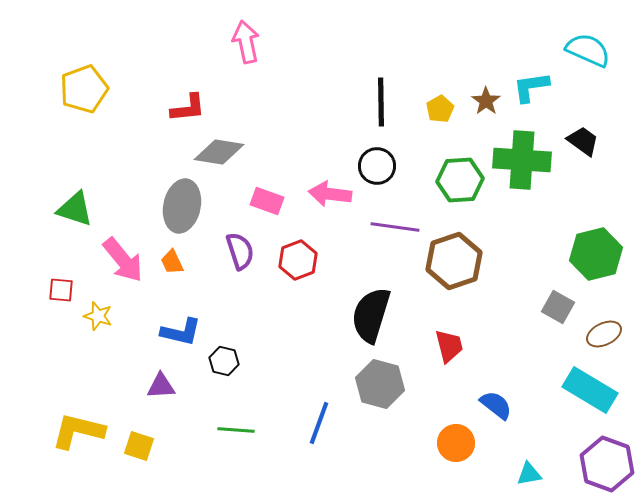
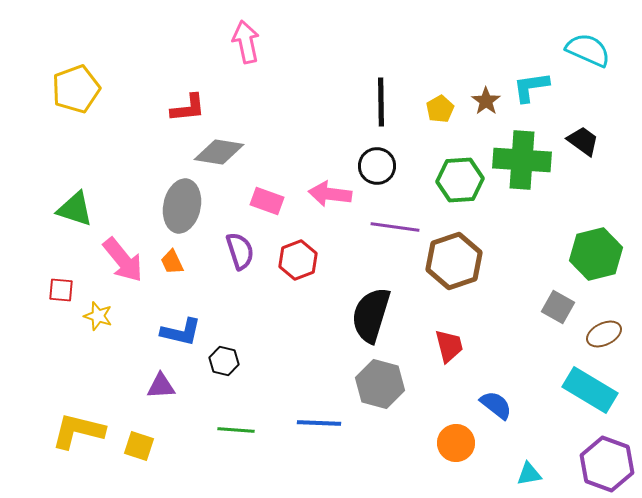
yellow pentagon at (84, 89): moved 8 px left
blue line at (319, 423): rotated 72 degrees clockwise
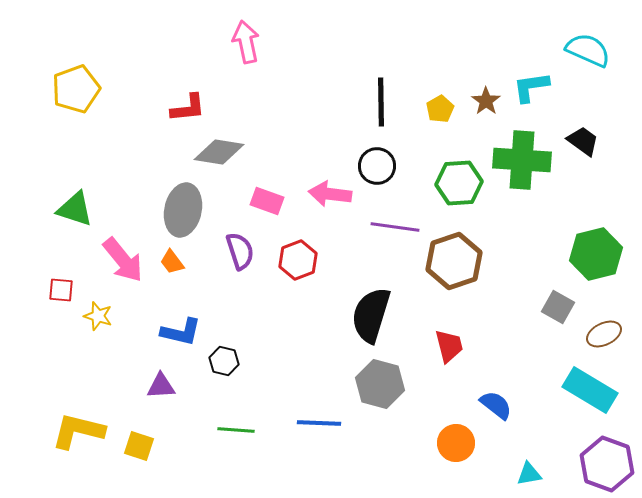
green hexagon at (460, 180): moved 1 px left, 3 px down
gray ellipse at (182, 206): moved 1 px right, 4 px down
orange trapezoid at (172, 262): rotated 12 degrees counterclockwise
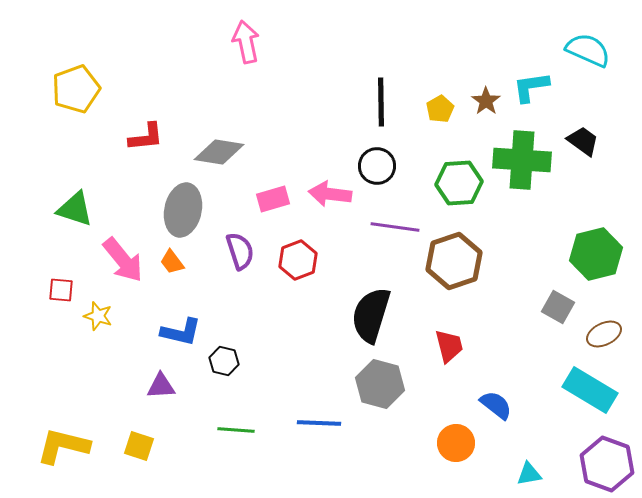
red L-shape at (188, 108): moved 42 px left, 29 px down
pink rectangle at (267, 201): moved 6 px right, 2 px up; rotated 36 degrees counterclockwise
yellow L-shape at (78, 431): moved 15 px left, 15 px down
